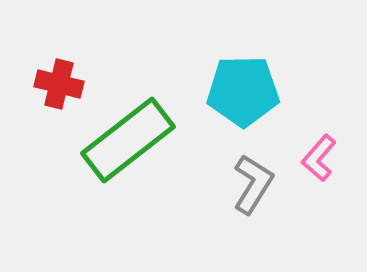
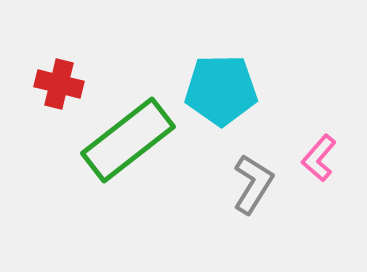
cyan pentagon: moved 22 px left, 1 px up
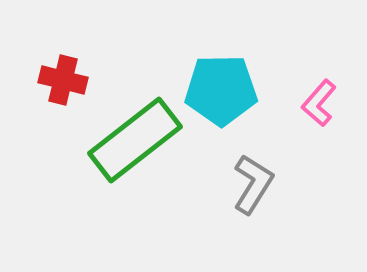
red cross: moved 4 px right, 4 px up
green rectangle: moved 7 px right
pink L-shape: moved 55 px up
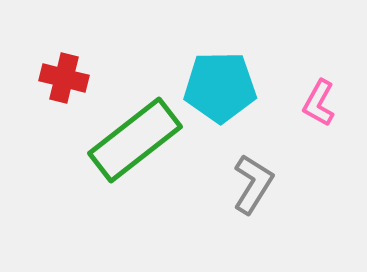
red cross: moved 1 px right, 2 px up
cyan pentagon: moved 1 px left, 3 px up
pink L-shape: rotated 12 degrees counterclockwise
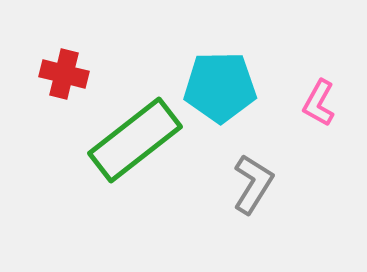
red cross: moved 4 px up
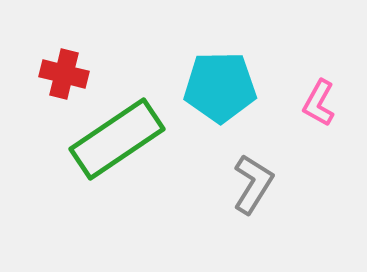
green rectangle: moved 18 px left, 1 px up; rotated 4 degrees clockwise
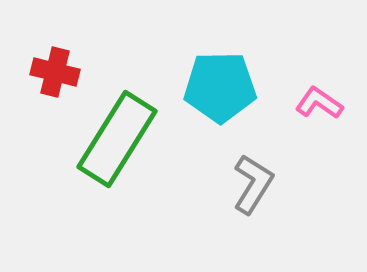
red cross: moved 9 px left, 2 px up
pink L-shape: rotated 96 degrees clockwise
green rectangle: rotated 24 degrees counterclockwise
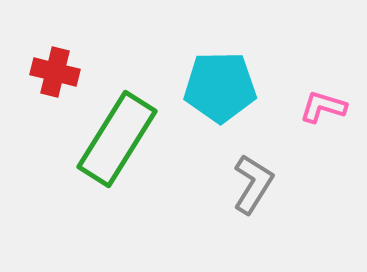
pink L-shape: moved 4 px right, 4 px down; rotated 18 degrees counterclockwise
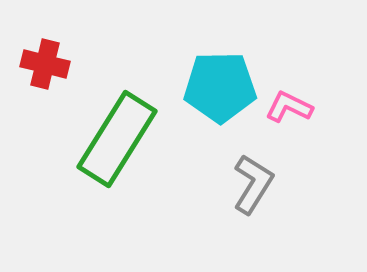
red cross: moved 10 px left, 8 px up
pink L-shape: moved 34 px left; rotated 9 degrees clockwise
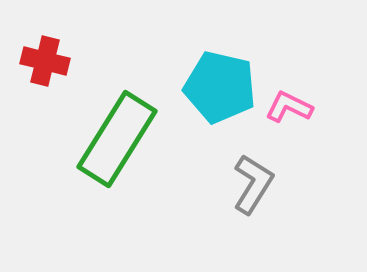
red cross: moved 3 px up
cyan pentagon: rotated 14 degrees clockwise
